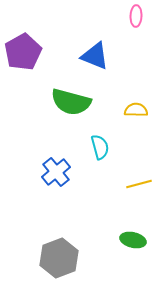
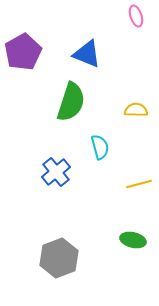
pink ellipse: rotated 20 degrees counterclockwise
blue triangle: moved 8 px left, 2 px up
green semicircle: rotated 87 degrees counterclockwise
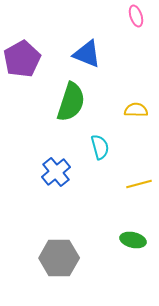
purple pentagon: moved 1 px left, 7 px down
gray hexagon: rotated 21 degrees clockwise
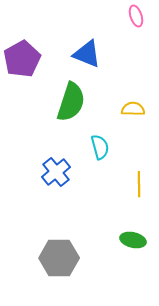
yellow semicircle: moved 3 px left, 1 px up
yellow line: rotated 75 degrees counterclockwise
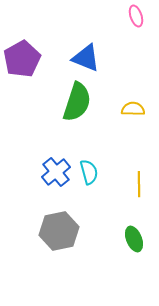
blue triangle: moved 1 px left, 4 px down
green semicircle: moved 6 px right
cyan semicircle: moved 11 px left, 25 px down
green ellipse: moved 1 px right, 1 px up; rotated 55 degrees clockwise
gray hexagon: moved 27 px up; rotated 12 degrees counterclockwise
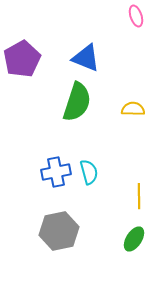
blue cross: rotated 28 degrees clockwise
yellow line: moved 12 px down
green ellipse: rotated 55 degrees clockwise
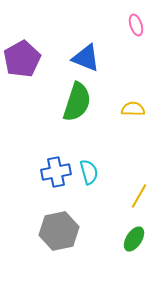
pink ellipse: moved 9 px down
yellow line: rotated 30 degrees clockwise
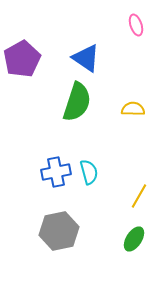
blue triangle: rotated 12 degrees clockwise
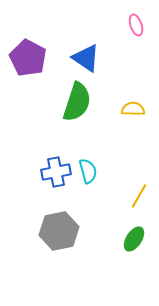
purple pentagon: moved 6 px right, 1 px up; rotated 15 degrees counterclockwise
cyan semicircle: moved 1 px left, 1 px up
